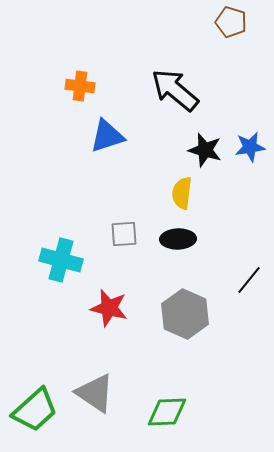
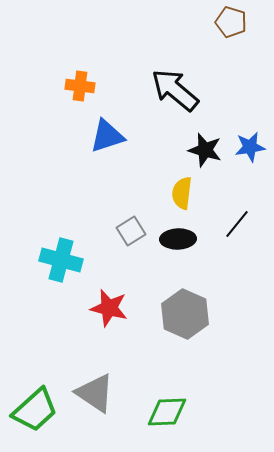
gray square: moved 7 px right, 3 px up; rotated 28 degrees counterclockwise
black line: moved 12 px left, 56 px up
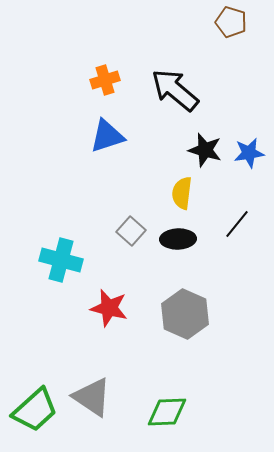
orange cross: moved 25 px right, 6 px up; rotated 24 degrees counterclockwise
blue star: moved 1 px left, 6 px down
gray square: rotated 16 degrees counterclockwise
gray triangle: moved 3 px left, 4 px down
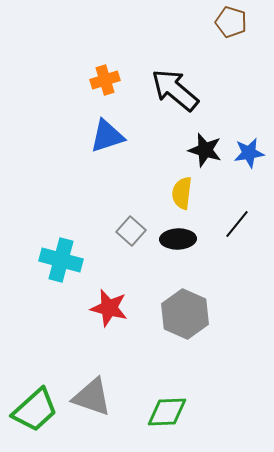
gray triangle: rotated 15 degrees counterclockwise
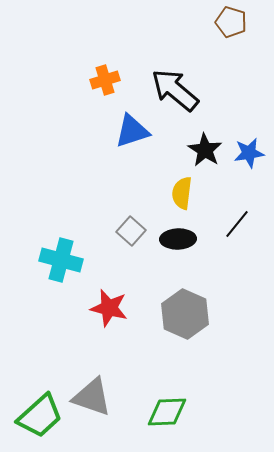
blue triangle: moved 25 px right, 5 px up
black star: rotated 16 degrees clockwise
green trapezoid: moved 5 px right, 6 px down
